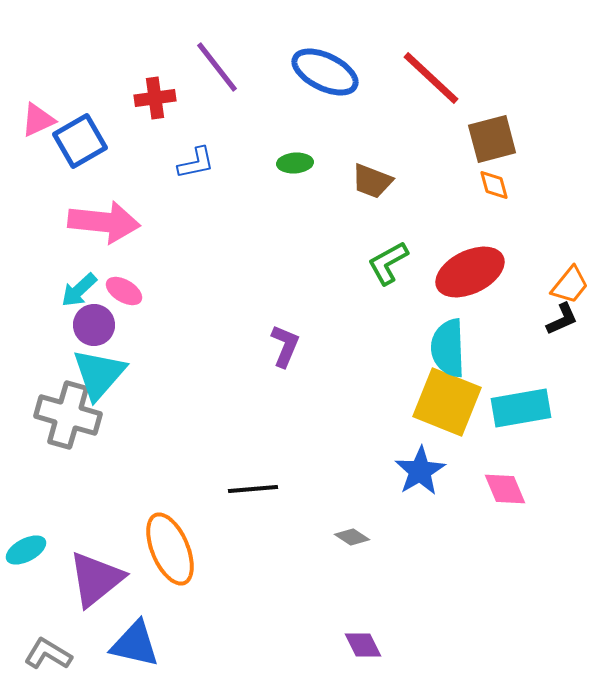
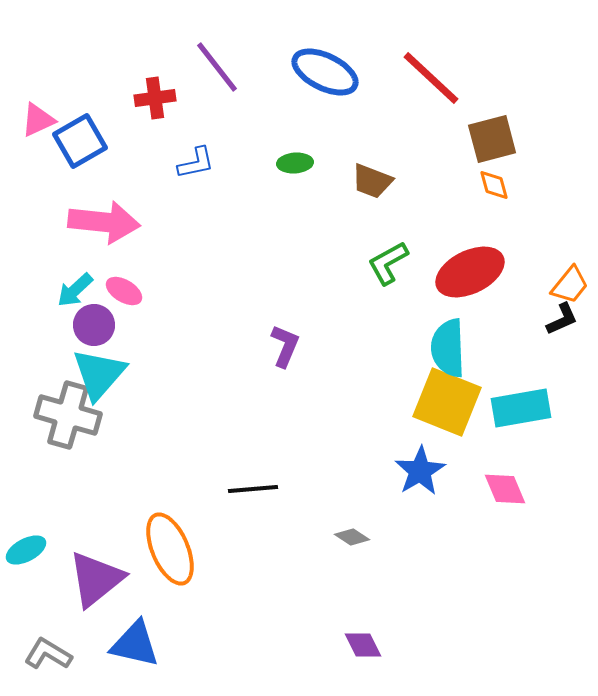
cyan arrow: moved 4 px left
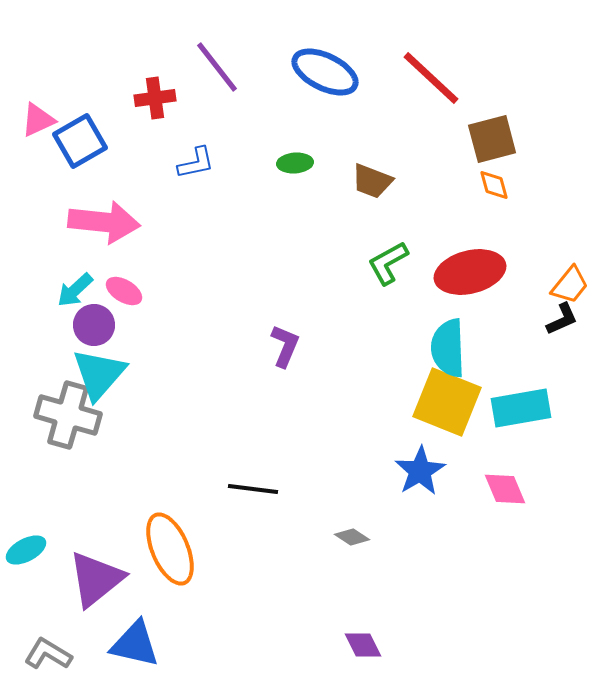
red ellipse: rotated 12 degrees clockwise
black line: rotated 12 degrees clockwise
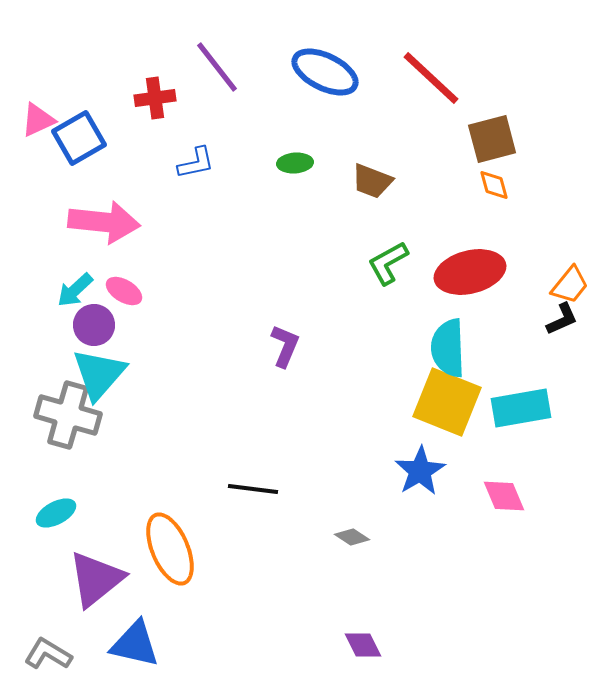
blue square: moved 1 px left, 3 px up
pink diamond: moved 1 px left, 7 px down
cyan ellipse: moved 30 px right, 37 px up
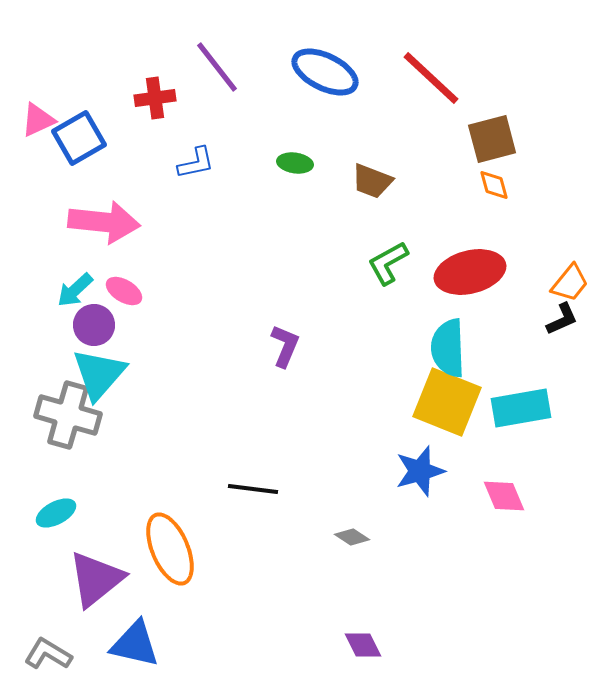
green ellipse: rotated 12 degrees clockwise
orange trapezoid: moved 2 px up
blue star: rotated 15 degrees clockwise
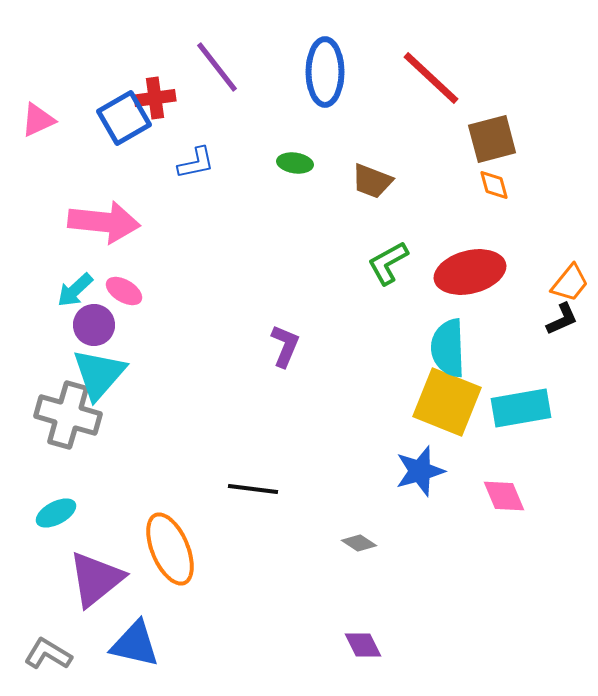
blue ellipse: rotated 64 degrees clockwise
blue square: moved 45 px right, 20 px up
gray diamond: moved 7 px right, 6 px down
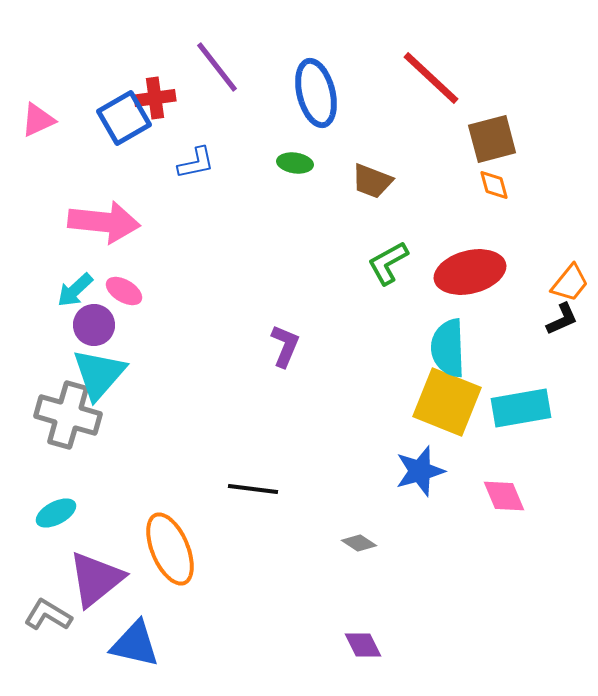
blue ellipse: moved 9 px left, 21 px down; rotated 14 degrees counterclockwise
gray L-shape: moved 39 px up
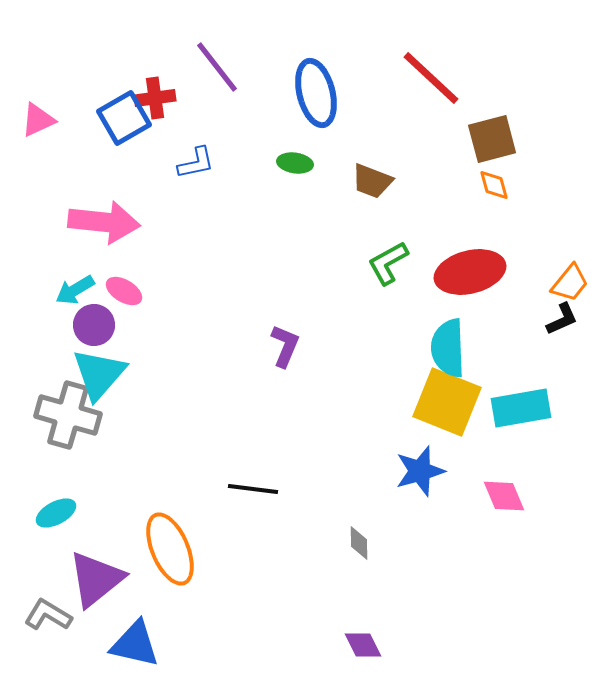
cyan arrow: rotated 12 degrees clockwise
gray diamond: rotated 56 degrees clockwise
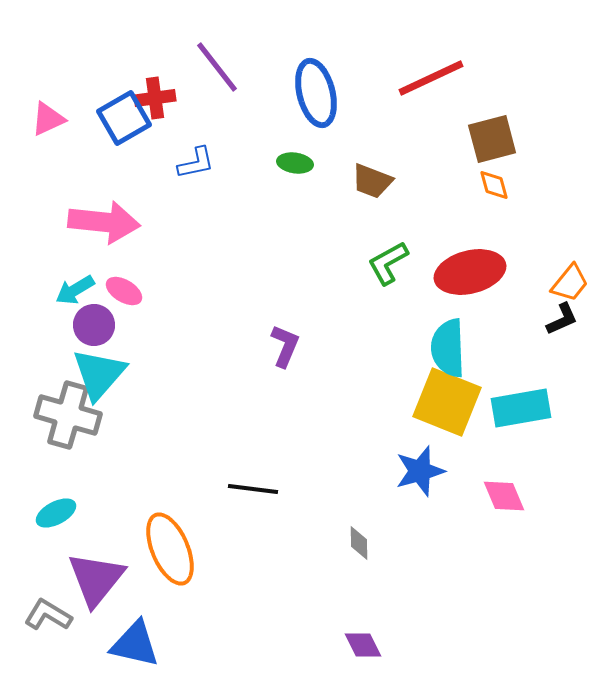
red line: rotated 68 degrees counterclockwise
pink triangle: moved 10 px right, 1 px up
purple triangle: rotated 12 degrees counterclockwise
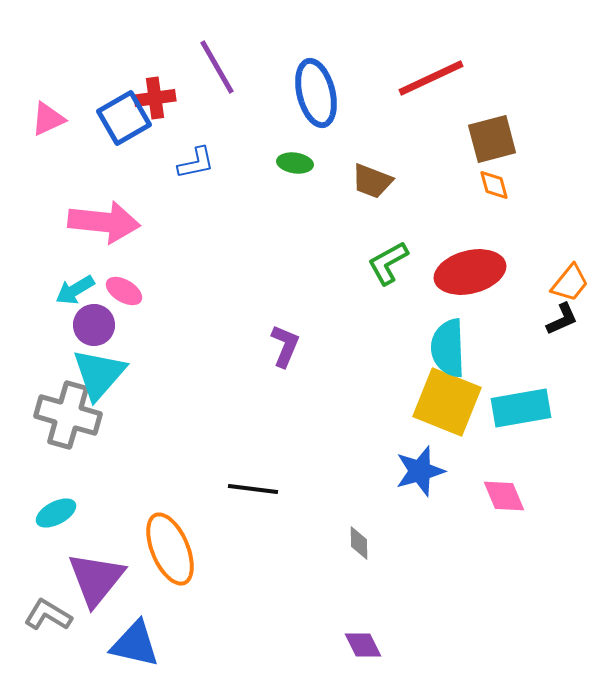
purple line: rotated 8 degrees clockwise
